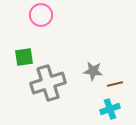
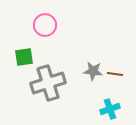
pink circle: moved 4 px right, 10 px down
brown line: moved 10 px up; rotated 21 degrees clockwise
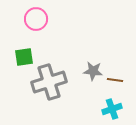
pink circle: moved 9 px left, 6 px up
brown line: moved 6 px down
gray cross: moved 1 px right, 1 px up
cyan cross: moved 2 px right
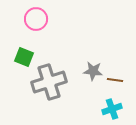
green square: rotated 30 degrees clockwise
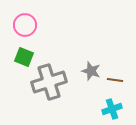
pink circle: moved 11 px left, 6 px down
gray star: moved 2 px left; rotated 12 degrees clockwise
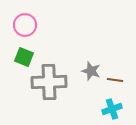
gray cross: rotated 16 degrees clockwise
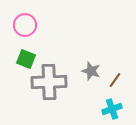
green square: moved 2 px right, 2 px down
brown line: rotated 63 degrees counterclockwise
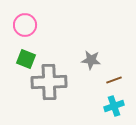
gray star: moved 11 px up; rotated 12 degrees counterclockwise
brown line: moved 1 px left; rotated 35 degrees clockwise
cyan cross: moved 2 px right, 3 px up
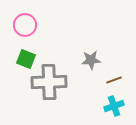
gray star: rotated 12 degrees counterclockwise
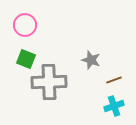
gray star: rotated 24 degrees clockwise
